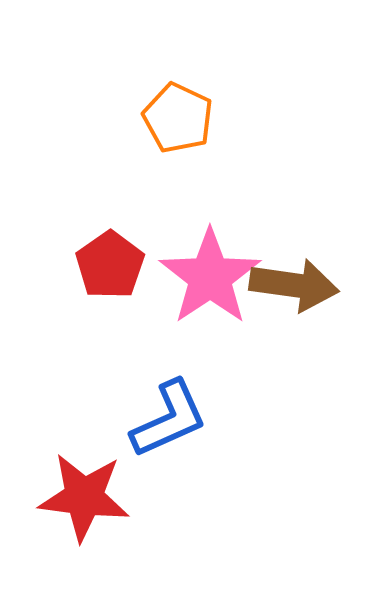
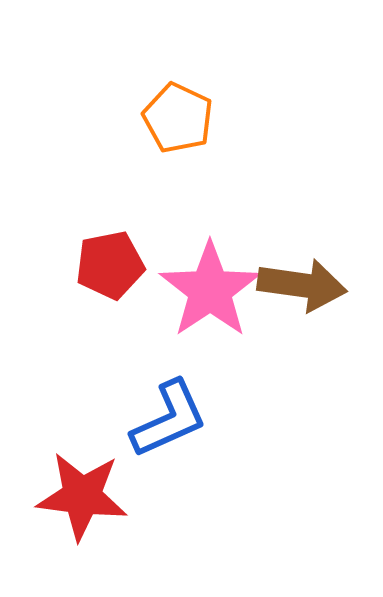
red pentagon: rotated 24 degrees clockwise
pink star: moved 13 px down
brown arrow: moved 8 px right
red star: moved 2 px left, 1 px up
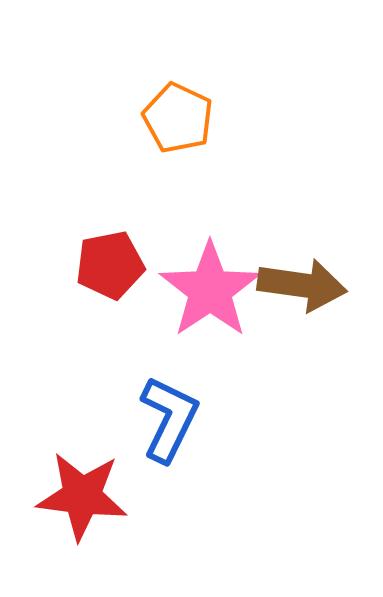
blue L-shape: rotated 40 degrees counterclockwise
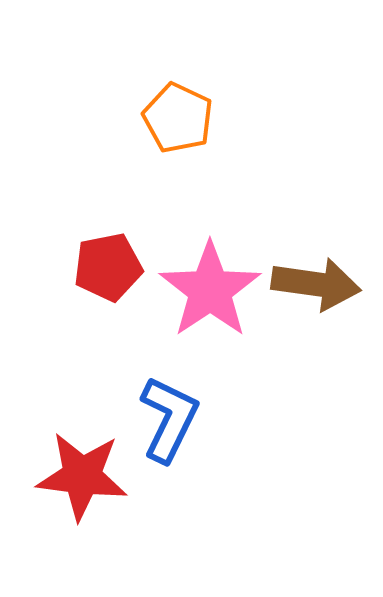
red pentagon: moved 2 px left, 2 px down
brown arrow: moved 14 px right, 1 px up
red star: moved 20 px up
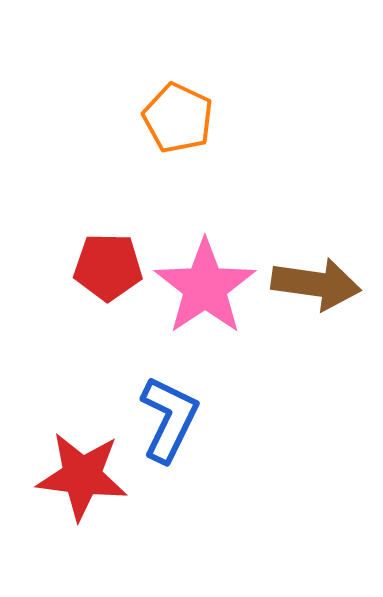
red pentagon: rotated 12 degrees clockwise
pink star: moved 5 px left, 3 px up
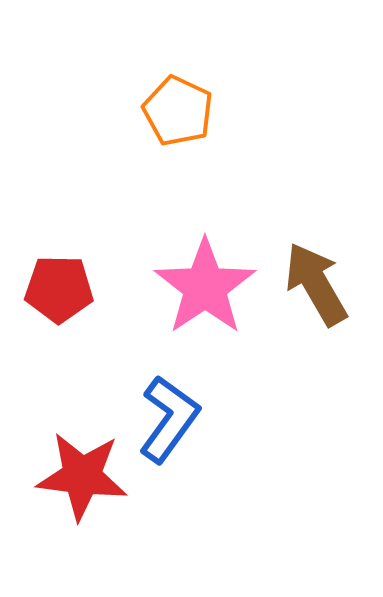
orange pentagon: moved 7 px up
red pentagon: moved 49 px left, 22 px down
brown arrow: rotated 128 degrees counterclockwise
blue L-shape: rotated 10 degrees clockwise
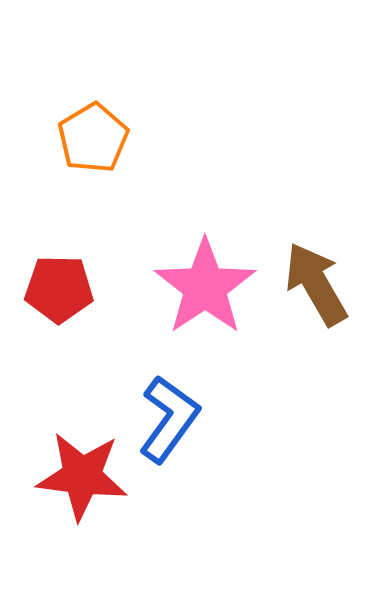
orange pentagon: moved 85 px left, 27 px down; rotated 16 degrees clockwise
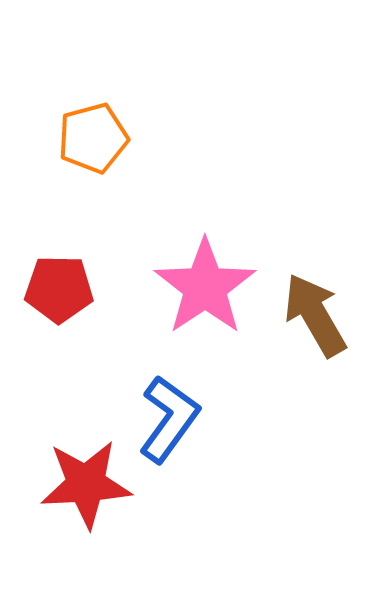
orange pentagon: rotated 16 degrees clockwise
brown arrow: moved 1 px left, 31 px down
red star: moved 4 px right, 8 px down; rotated 10 degrees counterclockwise
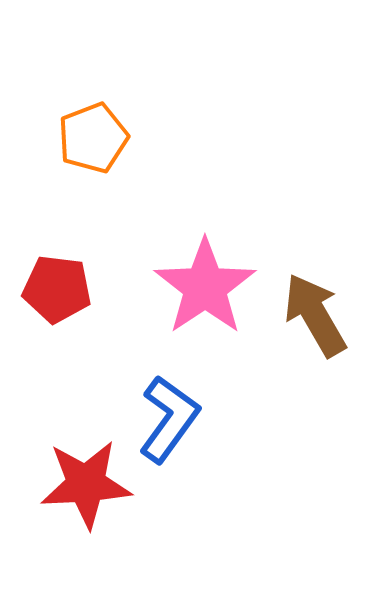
orange pentagon: rotated 6 degrees counterclockwise
red pentagon: moved 2 px left; rotated 6 degrees clockwise
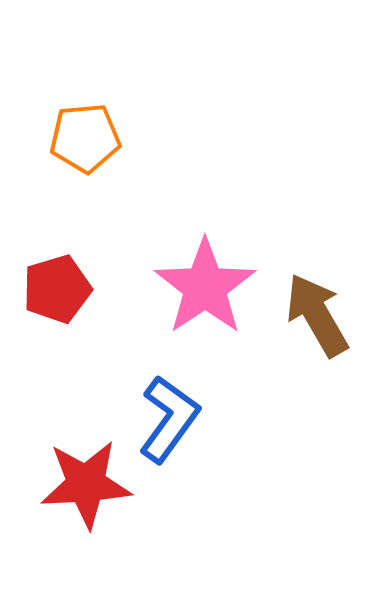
orange pentagon: moved 8 px left; rotated 16 degrees clockwise
red pentagon: rotated 24 degrees counterclockwise
brown arrow: moved 2 px right
